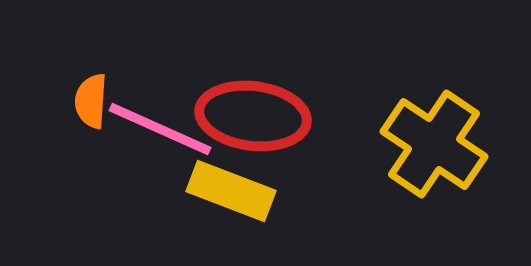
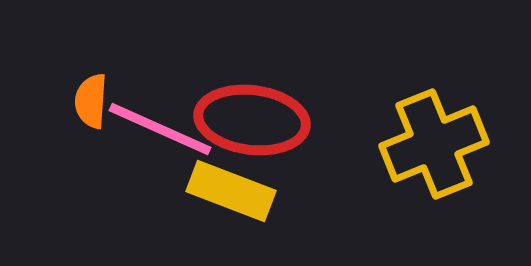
red ellipse: moved 1 px left, 4 px down
yellow cross: rotated 34 degrees clockwise
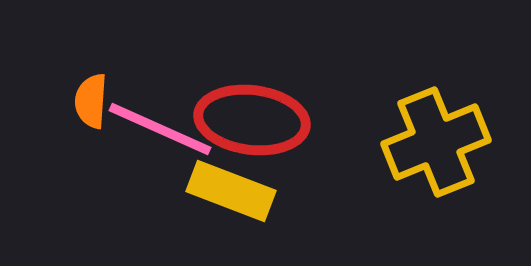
yellow cross: moved 2 px right, 2 px up
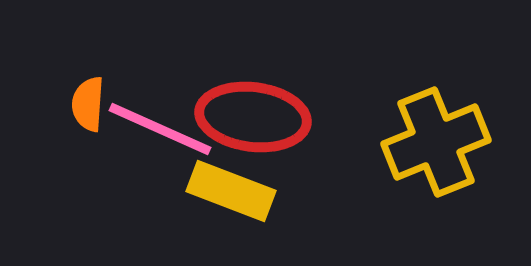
orange semicircle: moved 3 px left, 3 px down
red ellipse: moved 1 px right, 3 px up
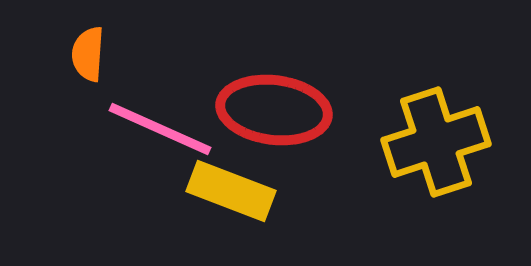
orange semicircle: moved 50 px up
red ellipse: moved 21 px right, 7 px up
yellow cross: rotated 4 degrees clockwise
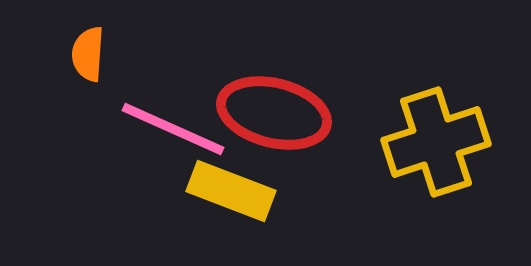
red ellipse: moved 3 px down; rotated 7 degrees clockwise
pink line: moved 13 px right
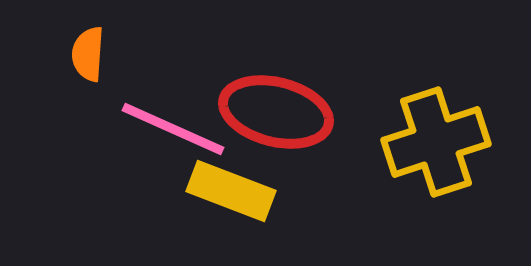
red ellipse: moved 2 px right, 1 px up
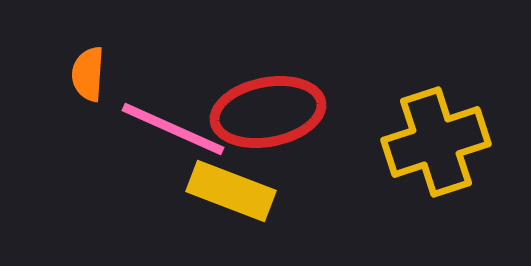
orange semicircle: moved 20 px down
red ellipse: moved 8 px left; rotated 25 degrees counterclockwise
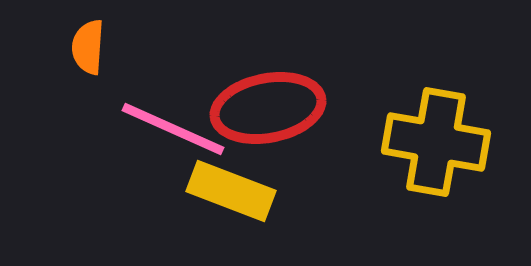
orange semicircle: moved 27 px up
red ellipse: moved 4 px up
yellow cross: rotated 28 degrees clockwise
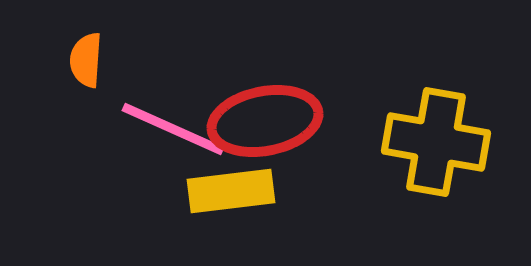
orange semicircle: moved 2 px left, 13 px down
red ellipse: moved 3 px left, 13 px down
yellow rectangle: rotated 28 degrees counterclockwise
